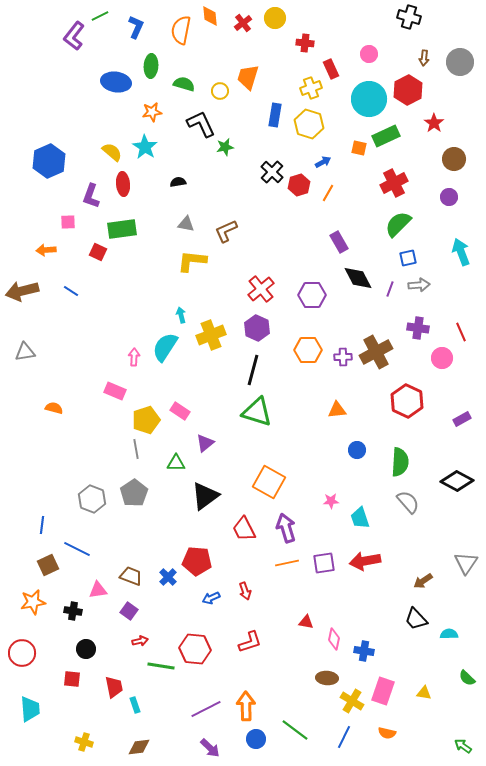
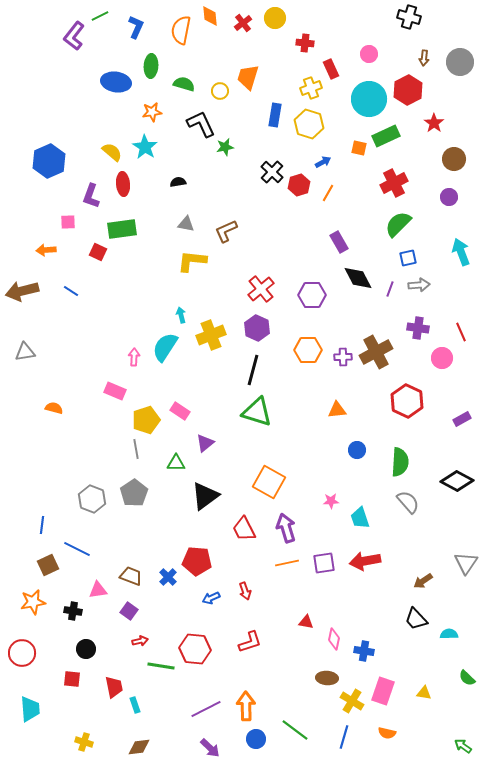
blue line at (344, 737): rotated 10 degrees counterclockwise
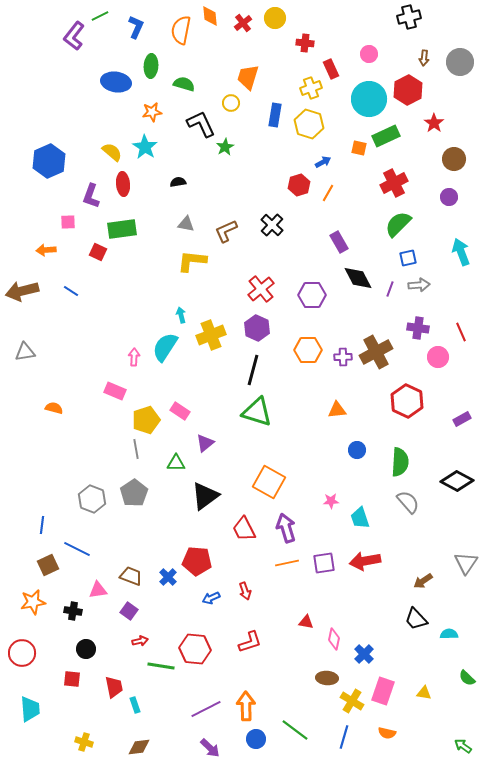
black cross at (409, 17): rotated 30 degrees counterclockwise
yellow circle at (220, 91): moved 11 px right, 12 px down
green star at (225, 147): rotated 18 degrees counterclockwise
black cross at (272, 172): moved 53 px down
pink circle at (442, 358): moved 4 px left, 1 px up
blue cross at (364, 651): moved 3 px down; rotated 36 degrees clockwise
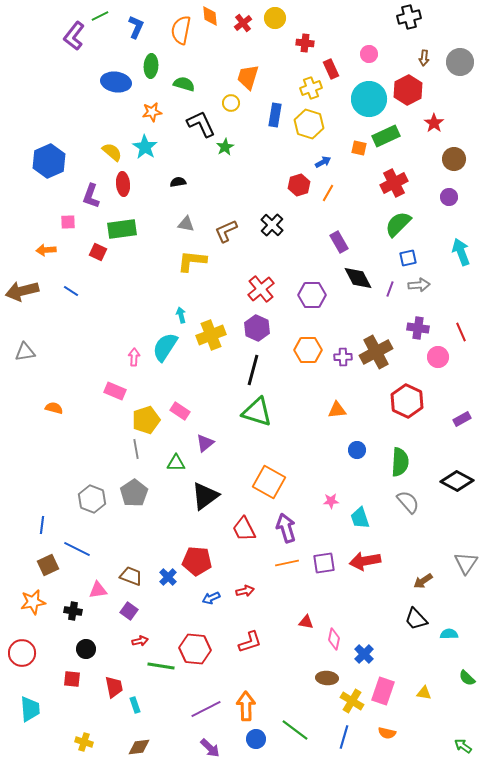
red arrow at (245, 591): rotated 84 degrees counterclockwise
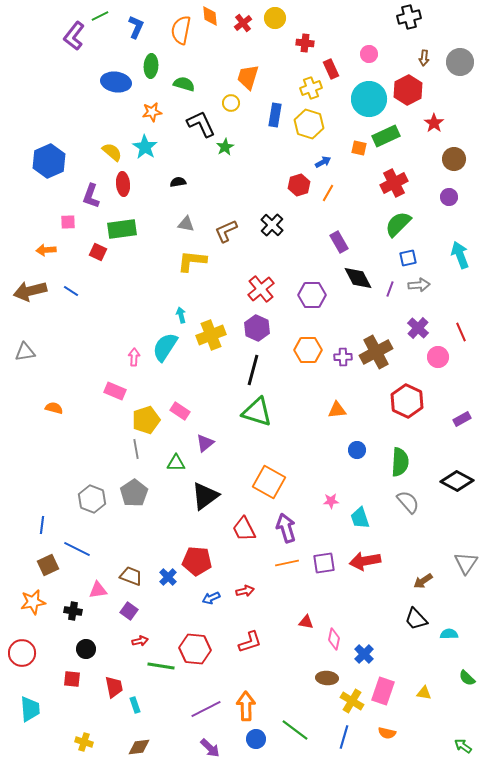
cyan arrow at (461, 252): moved 1 px left, 3 px down
brown arrow at (22, 291): moved 8 px right
purple cross at (418, 328): rotated 35 degrees clockwise
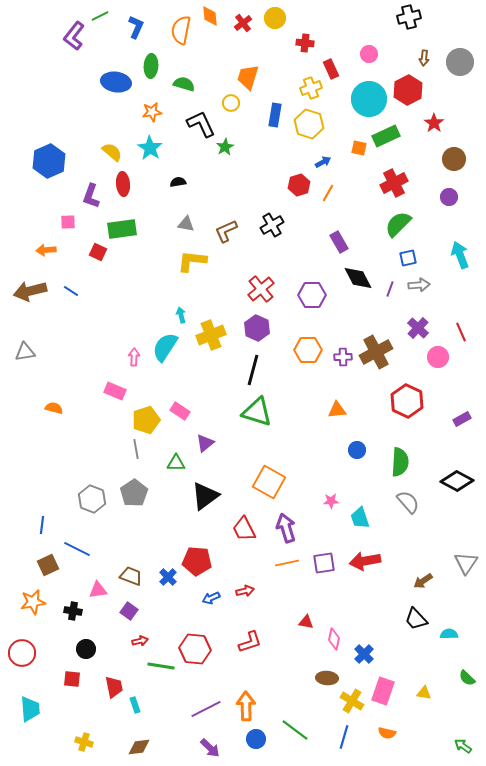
cyan star at (145, 147): moved 5 px right, 1 px down
black cross at (272, 225): rotated 15 degrees clockwise
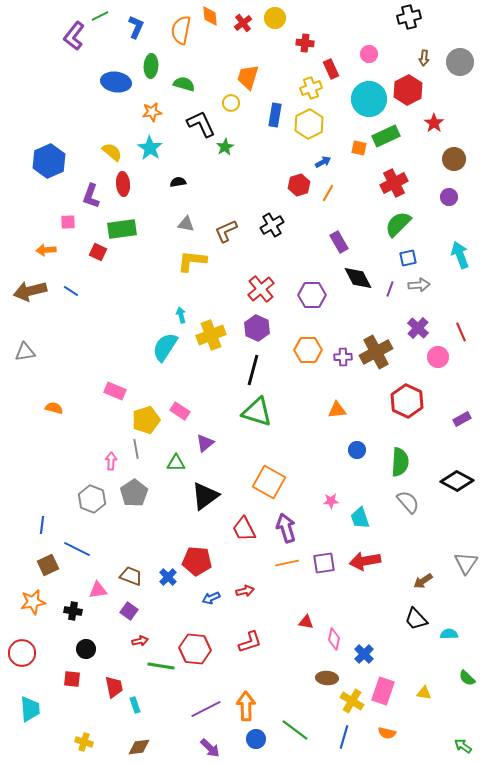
yellow hexagon at (309, 124): rotated 16 degrees clockwise
pink arrow at (134, 357): moved 23 px left, 104 px down
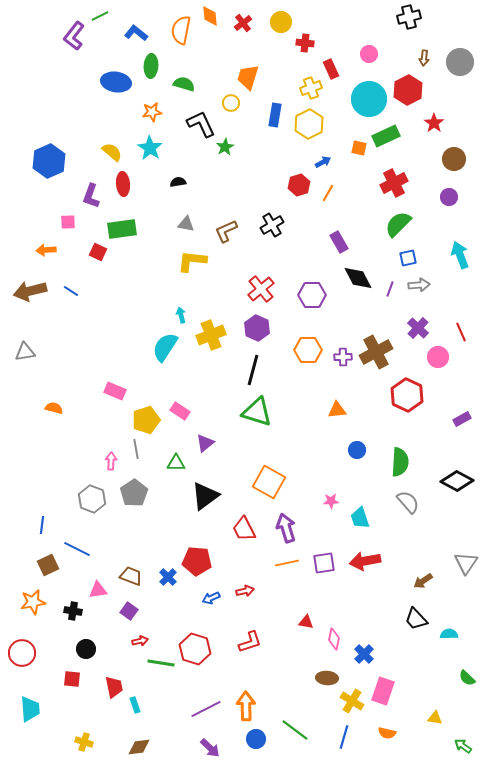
yellow circle at (275, 18): moved 6 px right, 4 px down
blue L-shape at (136, 27): moved 6 px down; rotated 75 degrees counterclockwise
red hexagon at (407, 401): moved 6 px up
red hexagon at (195, 649): rotated 12 degrees clockwise
green line at (161, 666): moved 3 px up
yellow triangle at (424, 693): moved 11 px right, 25 px down
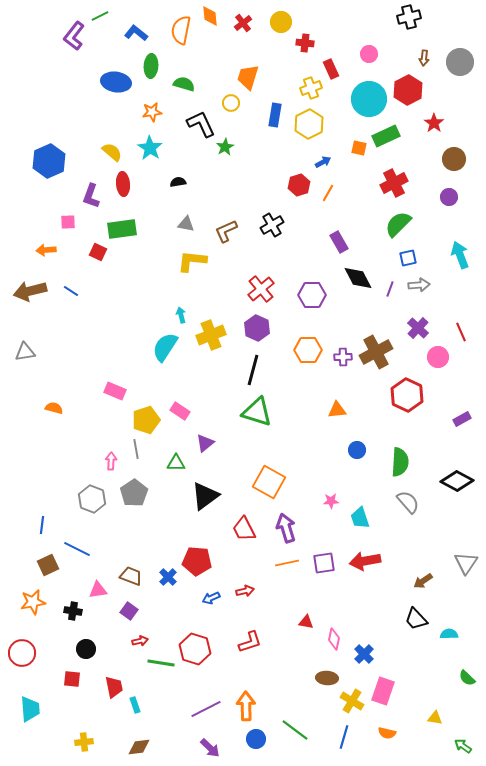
yellow cross at (84, 742): rotated 24 degrees counterclockwise
